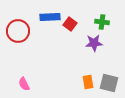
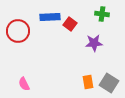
green cross: moved 8 px up
gray square: rotated 18 degrees clockwise
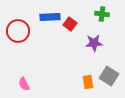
gray square: moved 7 px up
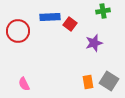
green cross: moved 1 px right, 3 px up; rotated 16 degrees counterclockwise
purple star: rotated 12 degrees counterclockwise
gray square: moved 5 px down
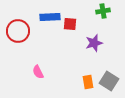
red square: rotated 32 degrees counterclockwise
pink semicircle: moved 14 px right, 12 px up
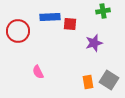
gray square: moved 1 px up
